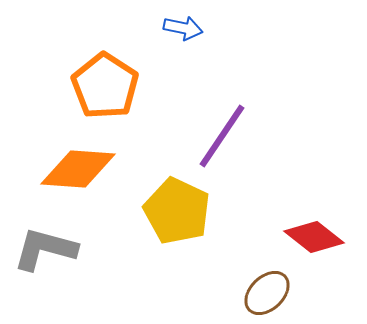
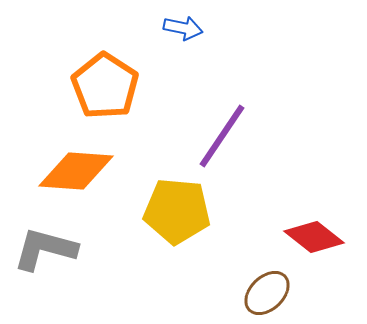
orange diamond: moved 2 px left, 2 px down
yellow pentagon: rotated 20 degrees counterclockwise
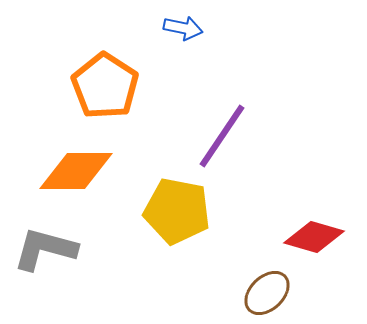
orange diamond: rotated 4 degrees counterclockwise
yellow pentagon: rotated 6 degrees clockwise
red diamond: rotated 22 degrees counterclockwise
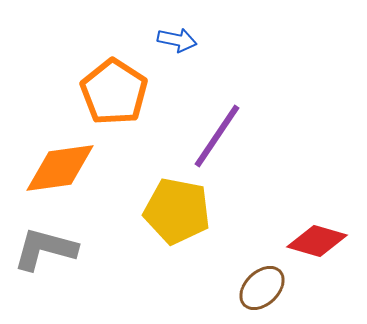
blue arrow: moved 6 px left, 12 px down
orange pentagon: moved 9 px right, 6 px down
purple line: moved 5 px left
orange diamond: moved 16 px left, 3 px up; rotated 8 degrees counterclockwise
red diamond: moved 3 px right, 4 px down
brown ellipse: moved 5 px left, 5 px up
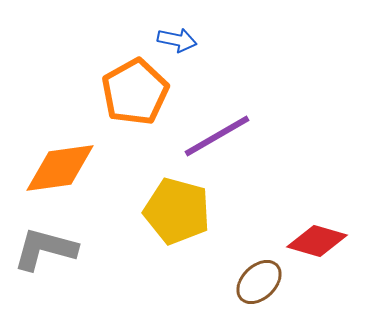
orange pentagon: moved 21 px right; rotated 10 degrees clockwise
purple line: rotated 26 degrees clockwise
yellow pentagon: rotated 4 degrees clockwise
brown ellipse: moved 3 px left, 6 px up
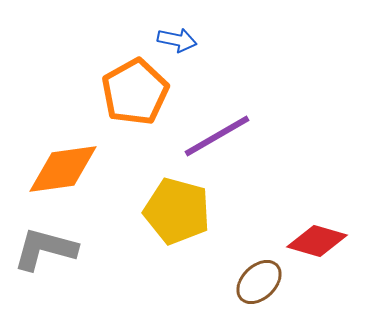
orange diamond: moved 3 px right, 1 px down
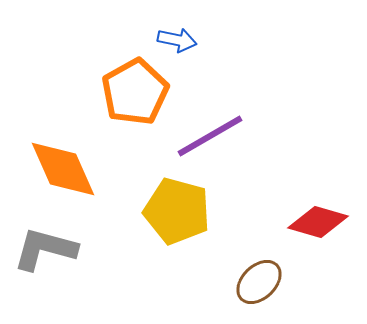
purple line: moved 7 px left
orange diamond: rotated 74 degrees clockwise
red diamond: moved 1 px right, 19 px up
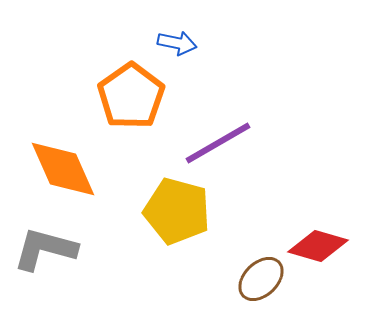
blue arrow: moved 3 px down
orange pentagon: moved 4 px left, 4 px down; rotated 6 degrees counterclockwise
purple line: moved 8 px right, 7 px down
red diamond: moved 24 px down
brown ellipse: moved 2 px right, 3 px up
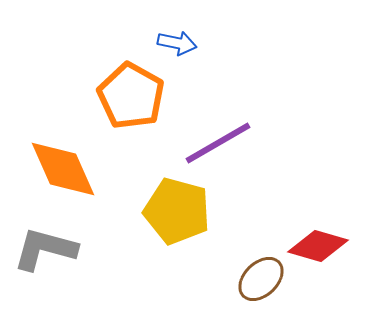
orange pentagon: rotated 8 degrees counterclockwise
